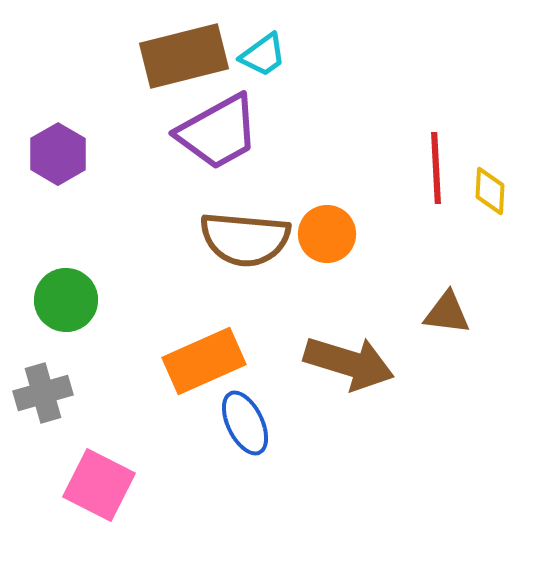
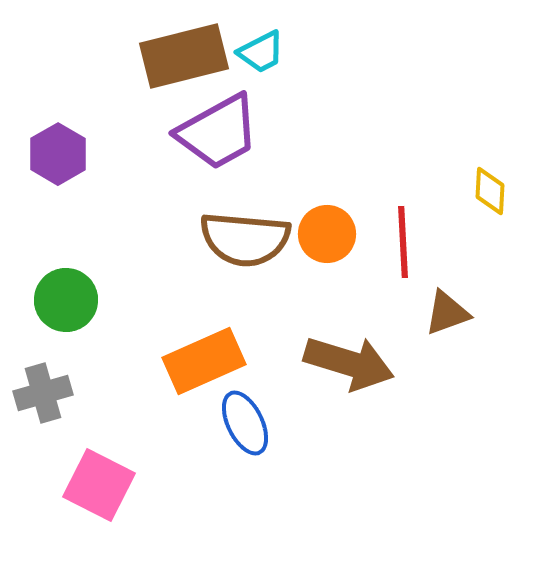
cyan trapezoid: moved 2 px left, 3 px up; rotated 9 degrees clockwise
red line: moved 33 px left, 74 px down
brown triangle: rotated 27 degrees counterclockwise
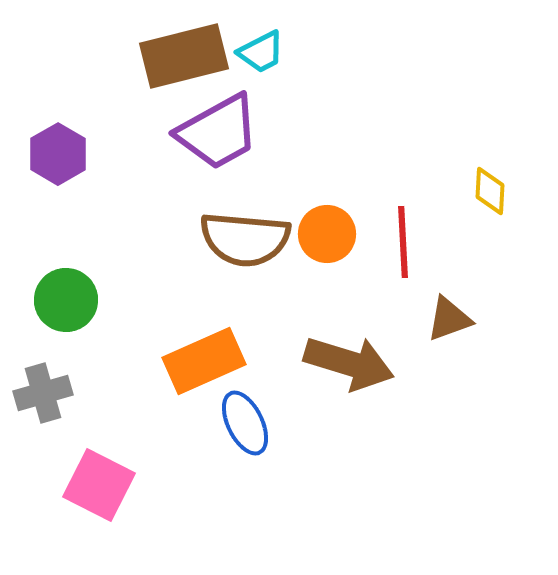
brown triangle: moved 2 px right, 6 px down
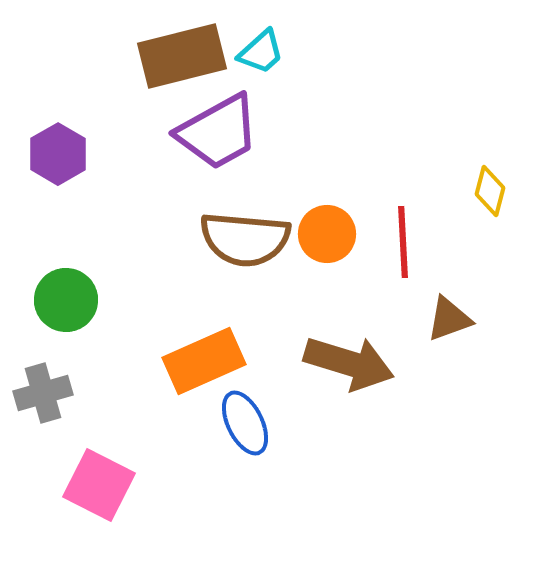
cyan trapezoid: rotated 15 degrees counterclockwise
brown rectangle: moved 2 px left
yellow diamond: rotated 12 degrees clockwise
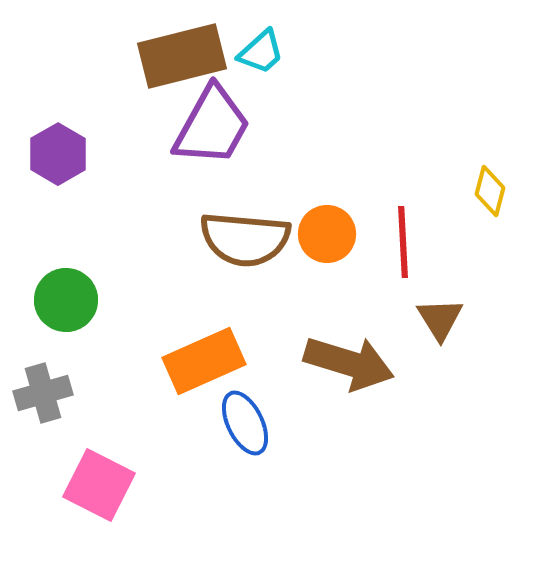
purple trapezoid: moved 6 px left, 6 px up; rotated 32 degrees counterclockwise
brown triangle: moved 9 px left; rotated 42 degrees counterclockwise
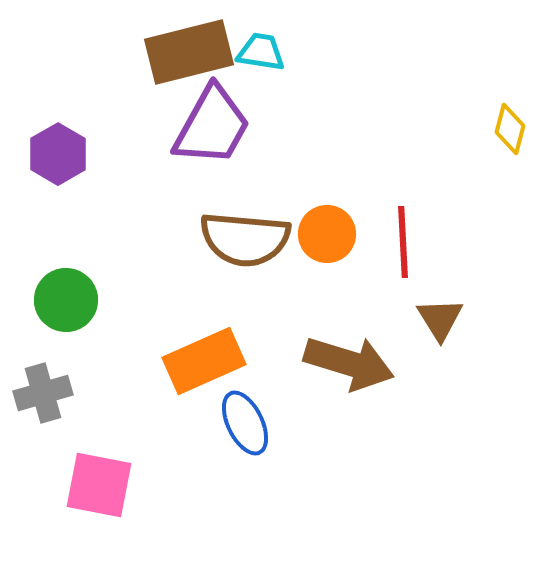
cyan trapezoid: rotated 129 degrees counterclockwise
brown rectangle: moved 7 px right, 4 px up
yellow diamond: moved 20 px right, 62 px up
pink square: rotated 16 degrees counterclockwise
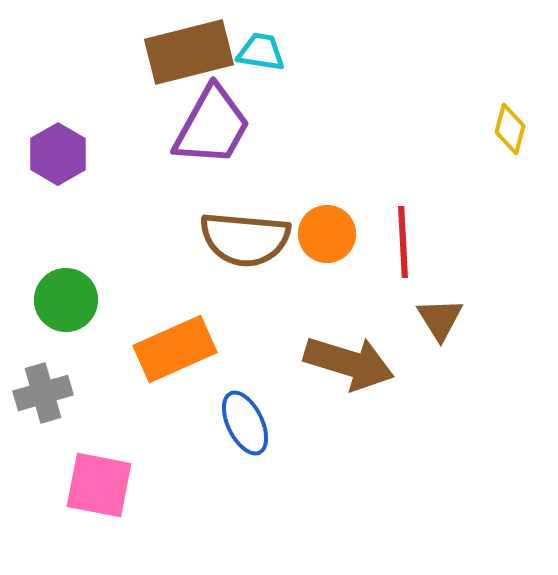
orange rectangle: moved 29 px left, 12 px up
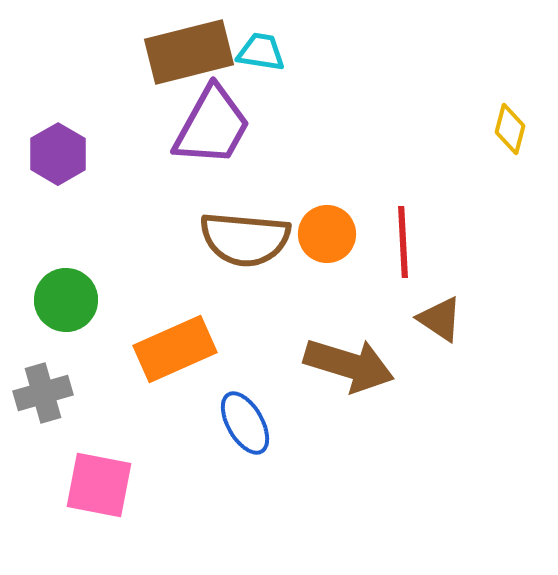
brown triangle: rotated 24 degrees counterclockwise
brown arrow: moved 2 px down
blue ellipse: rotated 4 degrees counterclockwise
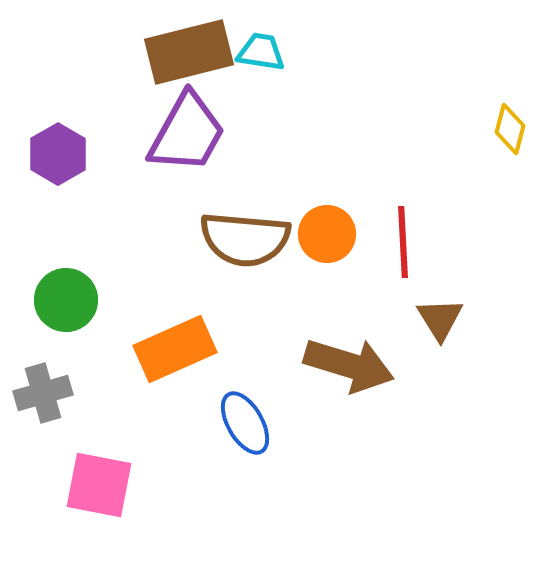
purple trapezoid: moved 25 px left, 7 px down
brown triangle: rotated 24 degrees clockwise
